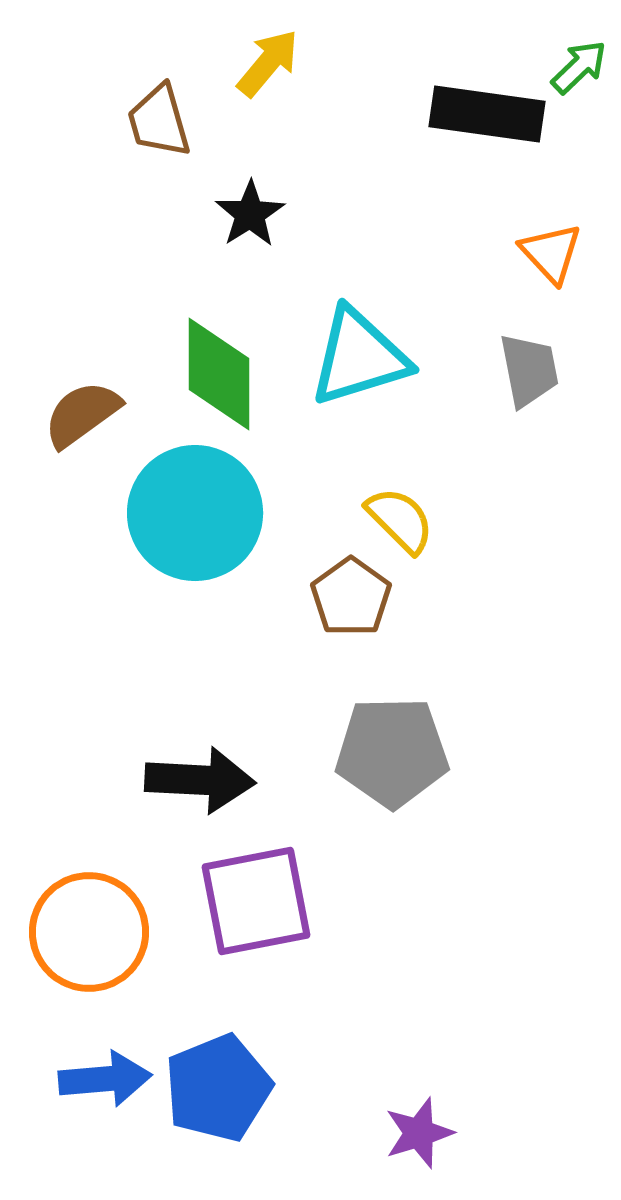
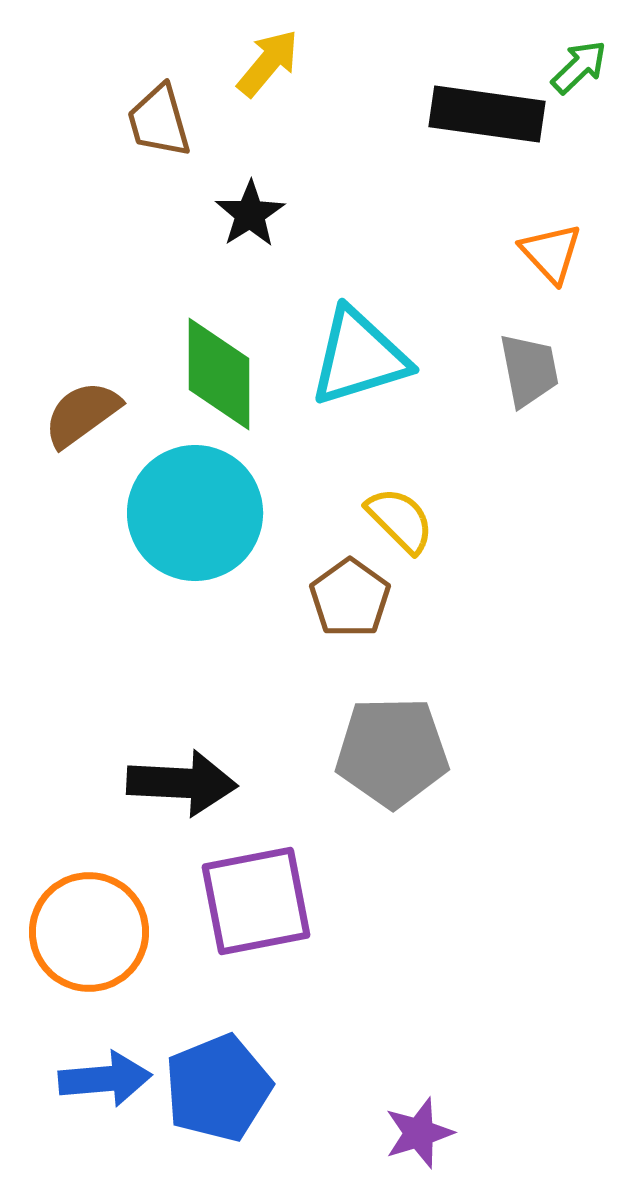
brown pentagon: moved 1 px left, 1 px down
black arrow: moved 18 px left, 3 px down
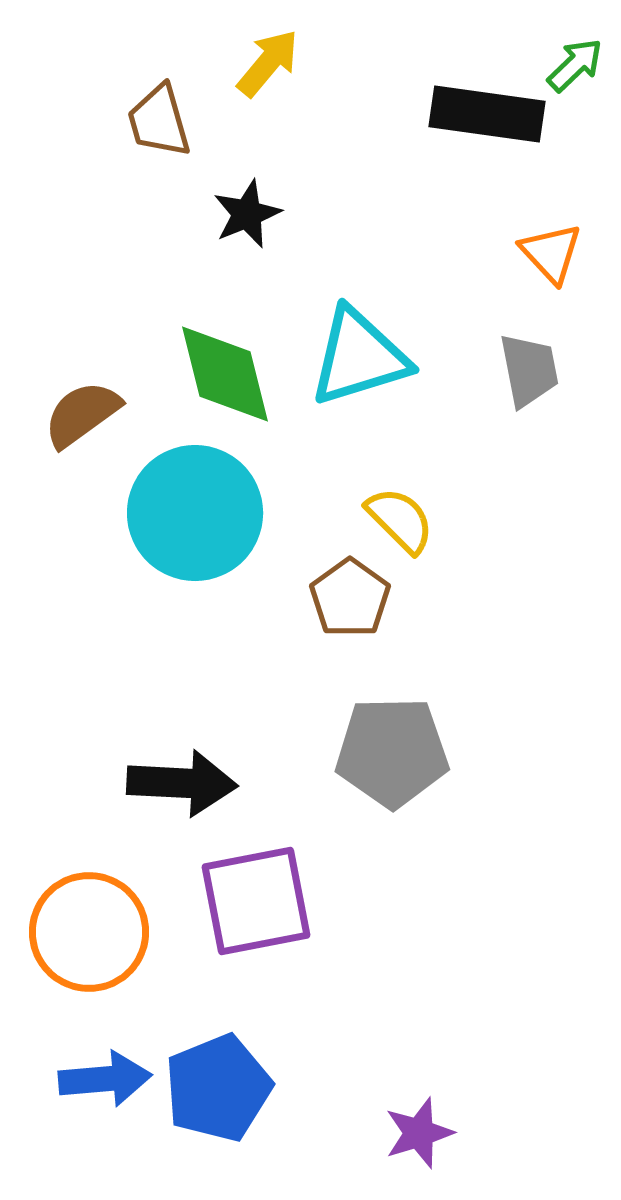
green arrow: moved 4 px left, 2 px up
black star: moved 3 px left; rotated 10 degrees clockwise
green diamond: moved 6 px right; rotated 14 degrees counterclockwise
